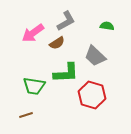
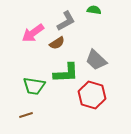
green semicircle: moved 13 px left, 16 px up
gray trapezoid: moved 1 px right, 4 px down
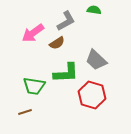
brown line: moved 1 px left, 3 px up
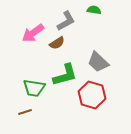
gray trapezoid: moved 2 px right, 2 px down
green L-shape: moved 1 px left, 2 px down; rotated 12 degrees counterclockwise
green trapezoid: moved 2 px down
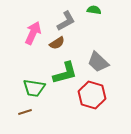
pink arrow: rotated 150 degrees clockwise
green L-shape: moved 2 px up
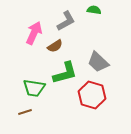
pink arrow: moved 1 px right
brown semicircle: moved 2 px left, 3 px down
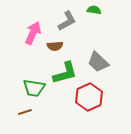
gray L-shape: moved 1 px right
pink arrow: moved 1 px left
brown semicircle: rotated 28 degrees clockwise
red hexagon: moved 3 px left, 2 px down; rotated 20 degrees clockwise
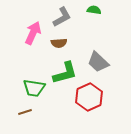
gray L-shape: moved 5 px left, 4 px up
brown semicircle: moved 4 px right, 3 px up
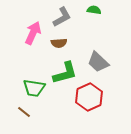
brown line: moved 1 px left; rotated 56 degrees clockwise
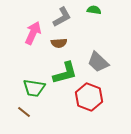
red hexagon: rotated 16 degrees counterclockwise
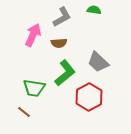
pink arrow: moved 2 px down
green L-shape: rotated 24 degrees counterclockwise
red hexagon: rotated 12 degrees clockwise
